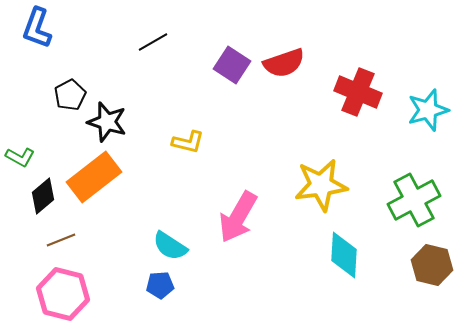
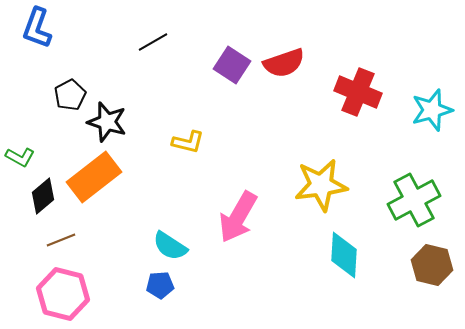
cyan star: moved 4 px right
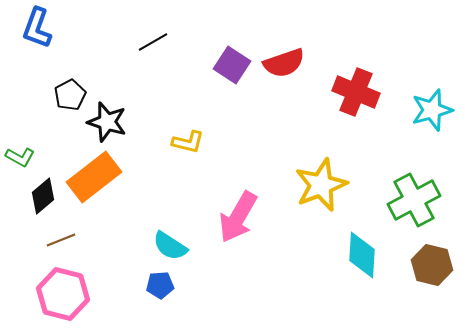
red cross: moved 2 px left
yellow star: rotated 14 degrees counterclockwise
cyan diamond: moved 18 px right
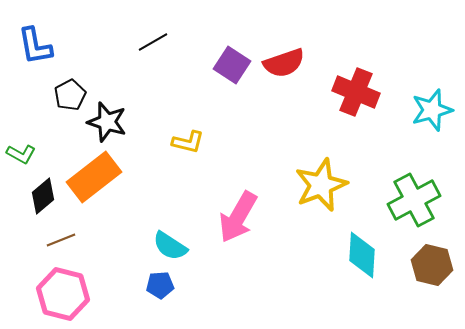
blue L-shape: moved 2 px left, 18 px down; rotated 30 degrees counterclockwise
green L-shape: moved 1 px right, 3 px up
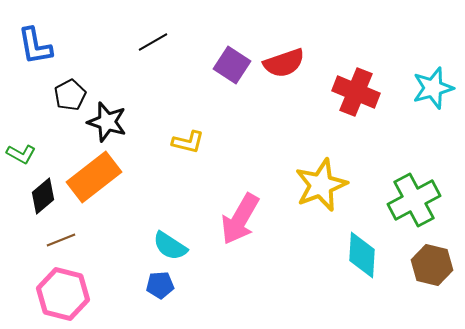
cyan star: moved 1 px right, 22 px up
pink arrow: moved 2 px right, 2 px down
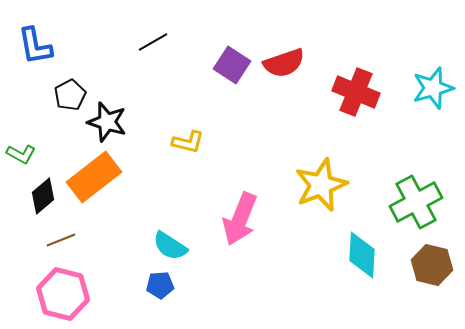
green cross: moved 2 px right, 2 px down
pink arrow: rotated 8 degrees counterclockwise
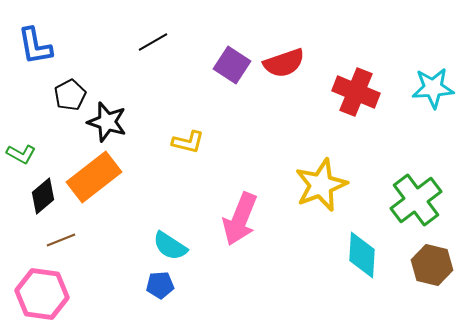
cyan star: rotated 12 degrees clockwise
green cross: moved 2 px up; rotated 9 degrees counterclockwise
pink hexagon: moved 21 px left; rotated 6 degrees counterclockwise
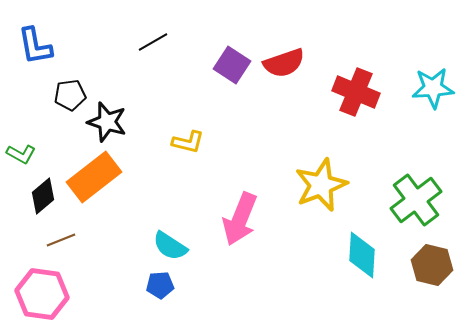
black pentagon: rotated 20 degrees clockwise
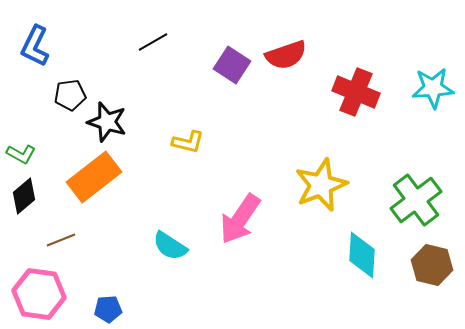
blue L-shape: rotated 36 degrees clockwise
red semicircle: moved 2 px right, 8 px up
black diamond: moved 19 px left
pink arrow: rotated 12 degrees clockwise
blue pentagon: moved 52 px left, 24 px down
pink hexagon: moved 3 px left
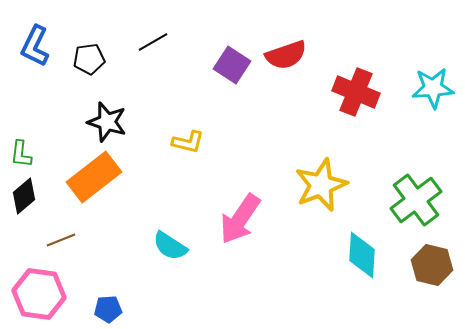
black pentagon: moved 19 px right, 36 px up
green L-shape: rotated 68 degrees clockwise
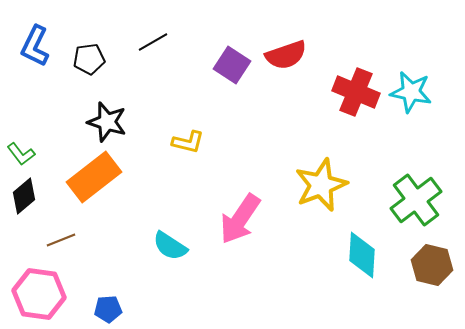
cyan star: moved 22 px left, 4 px down; rotated 15 degrees clockwise
green L-shape: rotated 44 degrees counterclockwise
